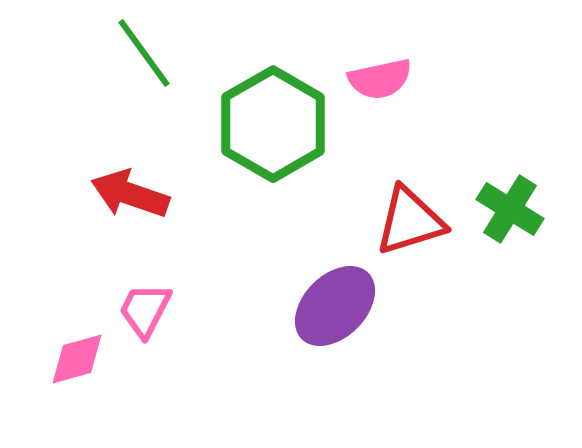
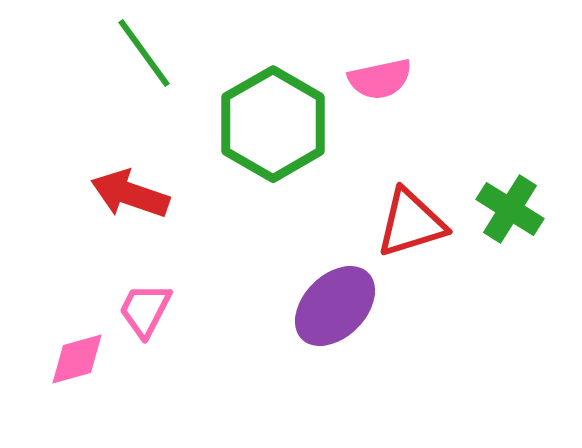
red triangle: moved 1 px right, 2 px down
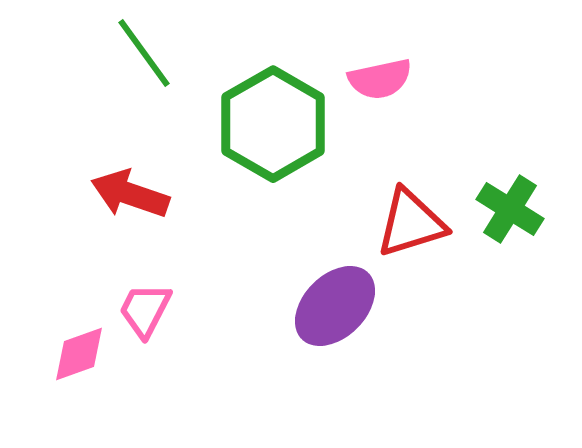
pink diamond: moved 2 px right, 5 px up; rotated 4 degrees counterclockwise
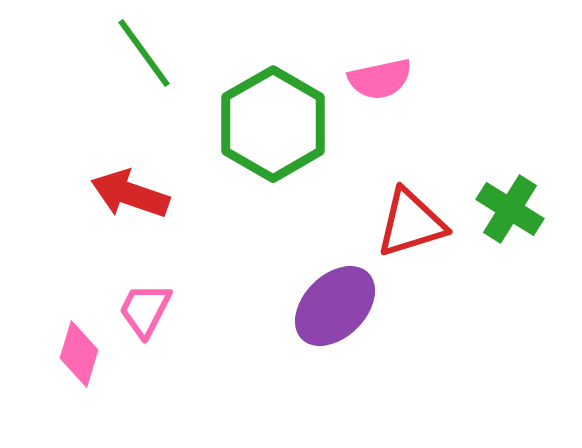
pink diamond: rotated 54 degrees counterclockwise
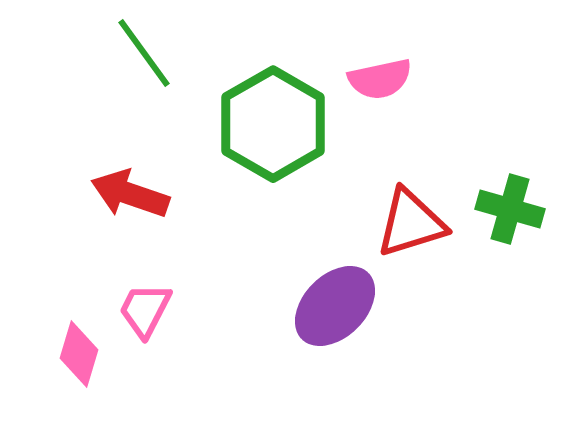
green cross: rotated 16 degrees counterclockwise
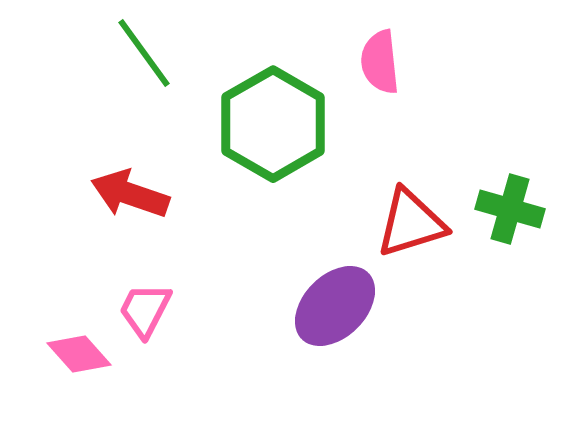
pink semicircle: moved 17 px up; rotated 96 degrees clockwise
pink diamond: rotated 58 degrees counterclockwise
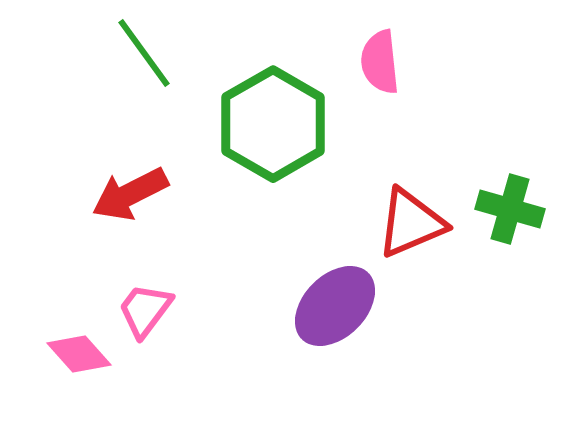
red arrow: rotated 46 degrees counterclockwise
red triangle: rotated 6 degrees counterclockwise
pink trapezoid: rotated 10 degrees clockwise
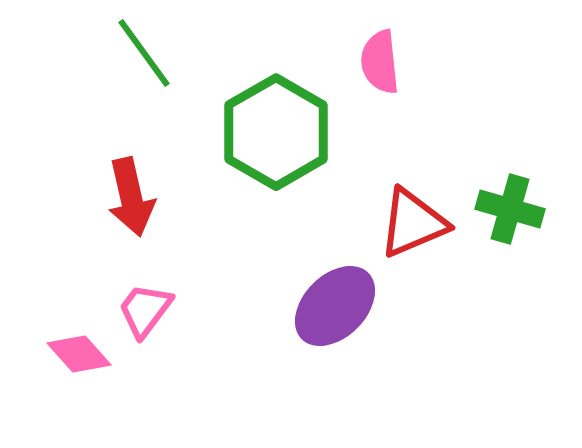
green hexagon: moved 3 px right, 8 px down
red arrow: moved 1 px right, 3 px down; rotated 76 degrees counterclockwise
red triangle: moved 2 px right
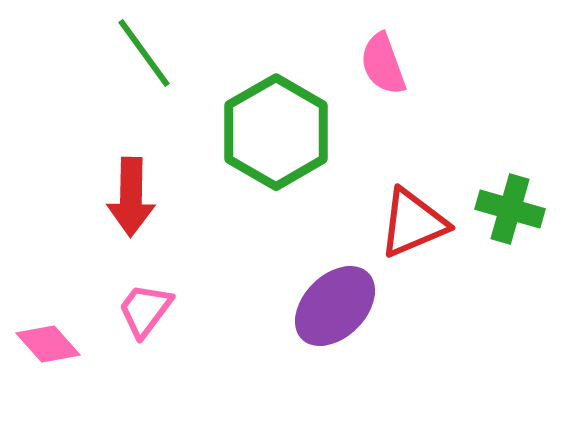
pink semicircle: moved 3 px right, 2 px down; rotated 14 degrees counterclockwise
red arrow: rotated 14 degrees clockwise
pink diamond: moved 31 px left, 10 px up
